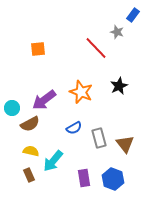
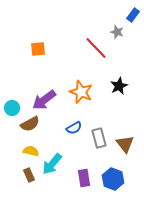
cyan arrow: moved 1 px left, 3 px down
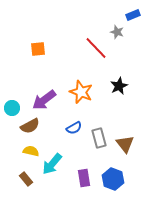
blue rectangle: rotated 32 degrees clockwise
brown semicircle: moved 2 px down
brown rectangle: moved 3 px left, 4 px down; rotated 16 degrees counterclockwise
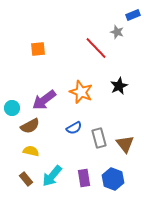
cyan arrow: moved 12 px down
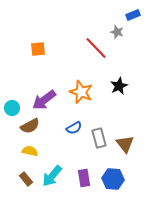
yellow semicircle: moved 1 px left
blue hexagon: rotated 15 degrees counterclockwise
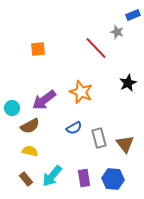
black star: moved 9 px right, 3 px up
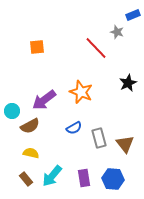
orange square: moved 1 px left, 2 px up
cyan circle: moved 3 px down
yellow semicircle: moved 1 px right, 2 px down
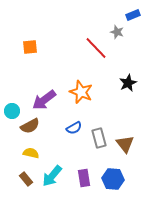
orange square: moved 7 px left
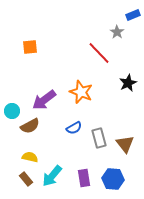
gray star: rotated 16 degrees clockwise
red line: moved 3 px right, 5 px down
yellow semicircle: moved 1 px left, 4 px down
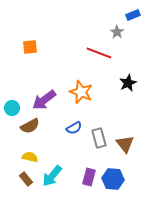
red line: rotated 25 degrees counterclockwise
cyan circle: moved 3 px up
purple rectangle: moved 5 px right, 1 px up; rotated 24 degrees clockwise
